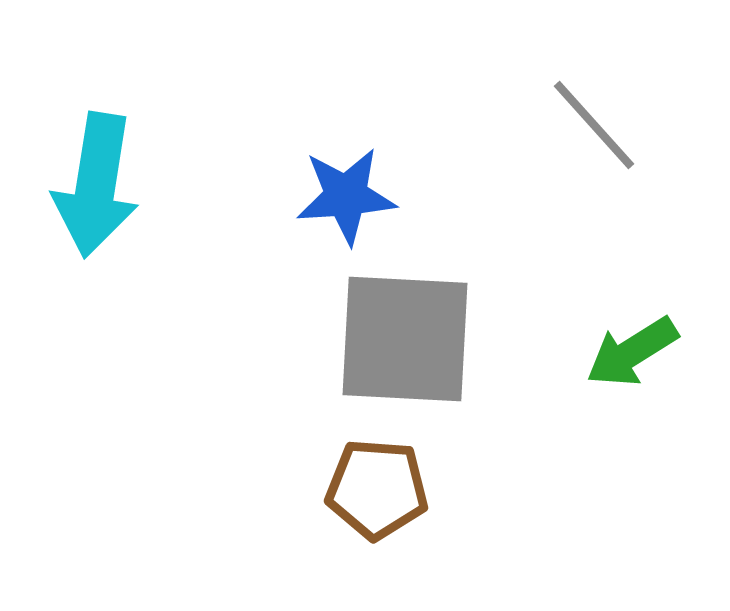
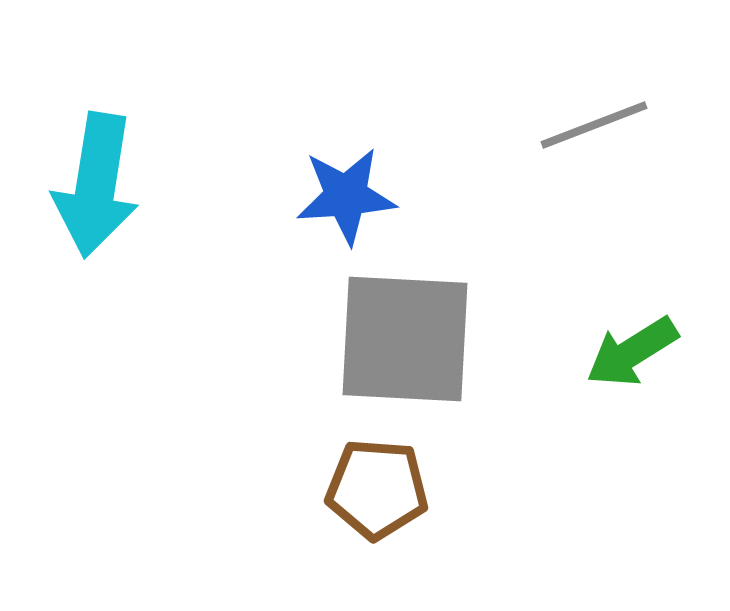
gray line: rotated 69 degrees counterclockwise
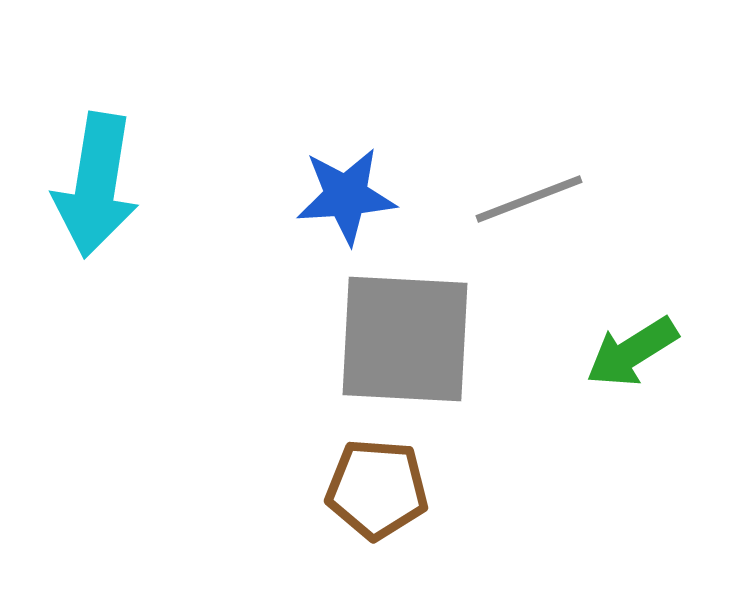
gray line: moved 65 px left, 74 px down
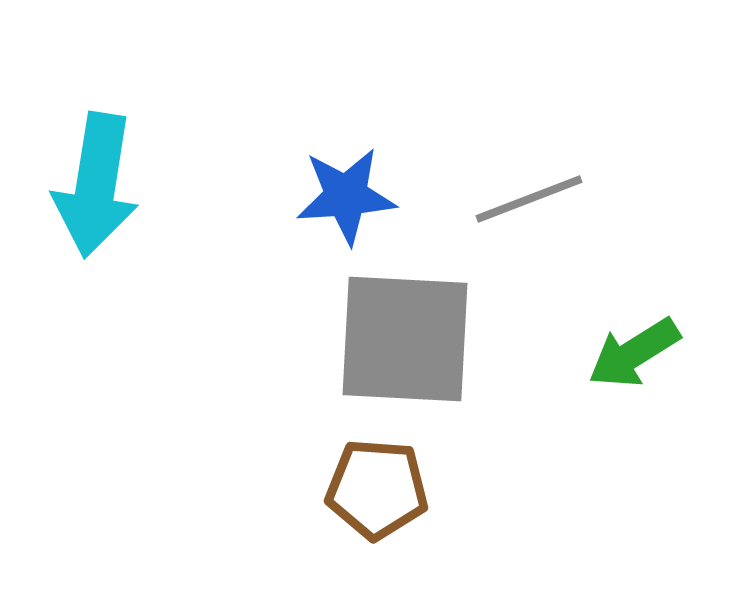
green arrow: moved 2 px right, 1 px down
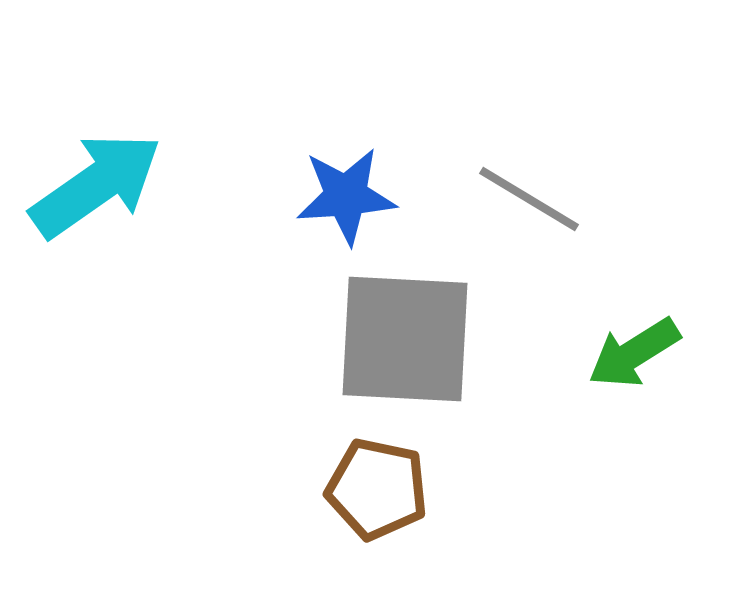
cyan arrow: rotated 134 degrees counterclockwise
gray line: rotated 52 degrees clockwise
brown pentagon: rotated 8 degrees clockwise
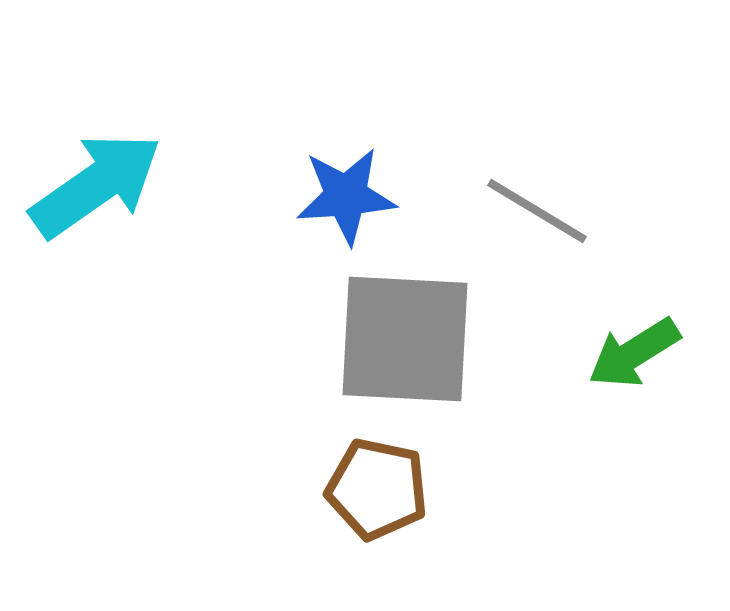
gray line: moved 8 px right, 12 px down
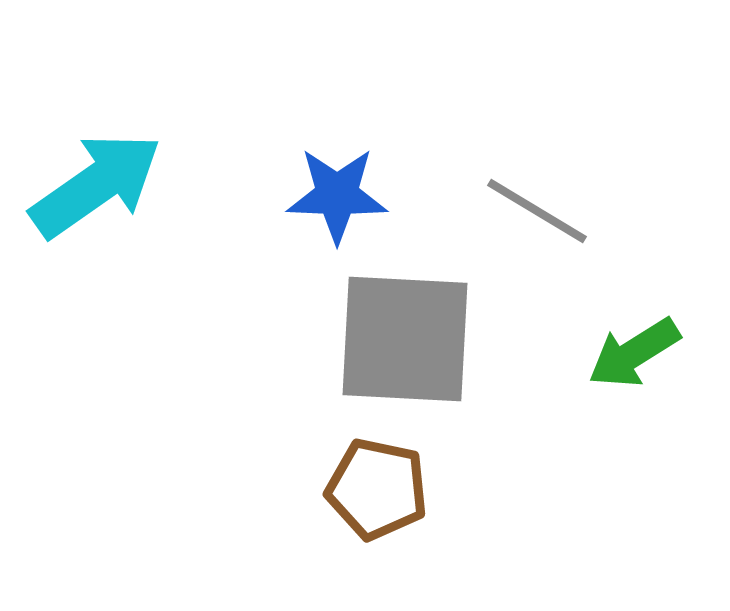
blue star: moved 9 px left, 1 px up; rotated 6 degrees clockwise
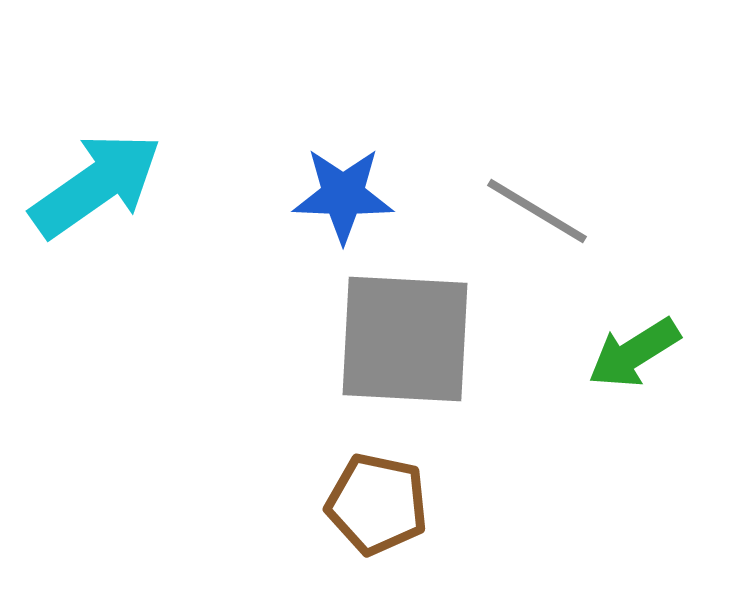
blue star: moved 6 px right
brown pentagon: moved 15 px down
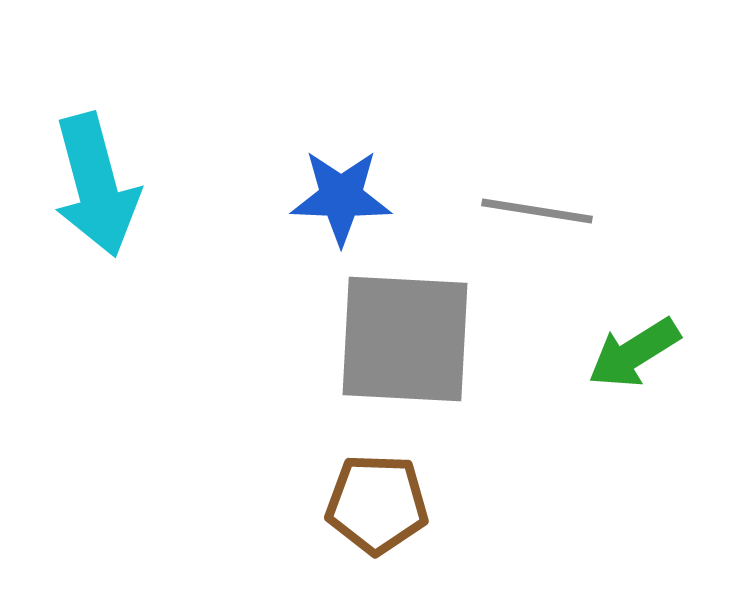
cyan arrow: rotated 110 degrees clockwise
blue star: moved 2 px left, 2 px down
gray line: rotated 22 degrees counterclockwise
brown pentagon: rotated 10 degrees counterclockwise
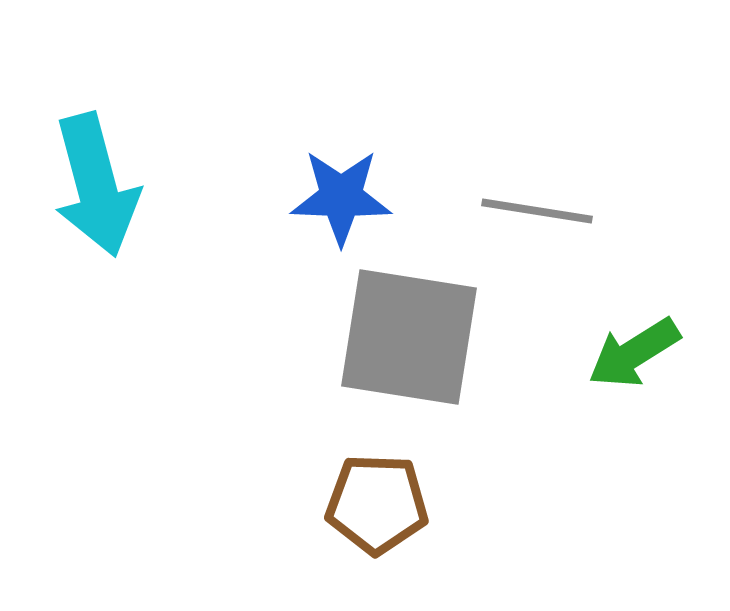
gray square: moved 4 px right, 2 px up; rotated 6 degrees clockwise
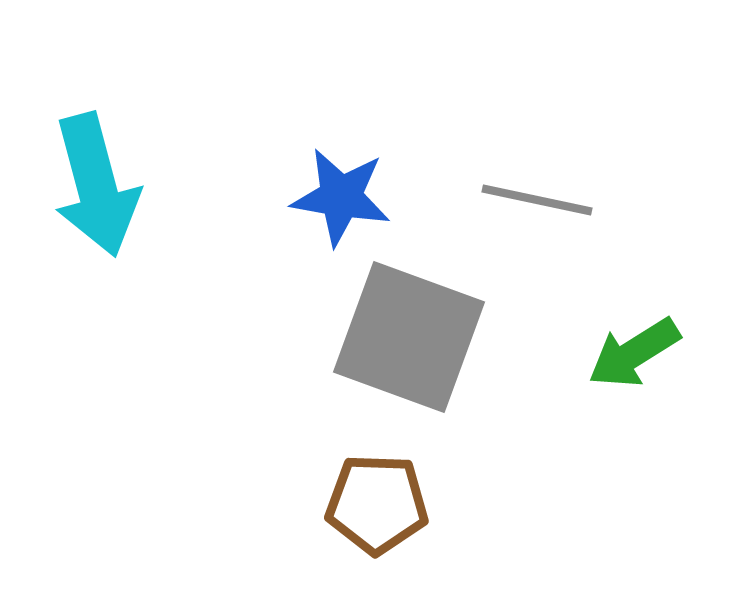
blue star: rotated 8 degrees clockwise
gray line: moved 11 px up; rotated 3 degrees clockwise
gray square: rotated 11 degrees clockwise
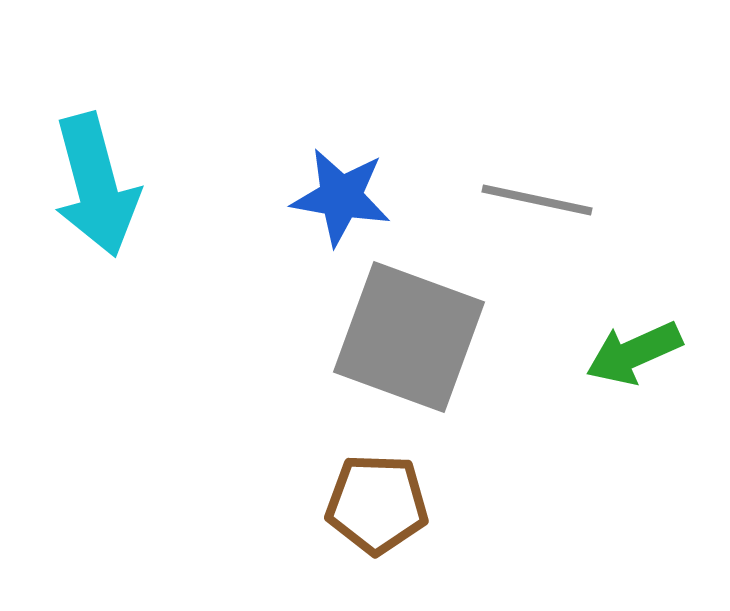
green arrow: rotated 8 degrees clockwise
